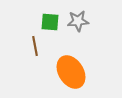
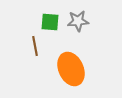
orange ellipse: moved 3 px up; rotated 8 degrees clockwise
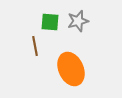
gray star: rotated 10 degrees counterclockwise
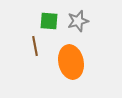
green square: moved 1 px left, 1 px up
orange ellipse: moved 7 px up; rotated 12 degrees clockwise
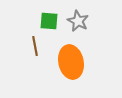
gray star: rotated 30 degrees counterclockwise
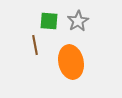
gray star: rotated 15 degrees clockwise
brown line: moved 1 px up
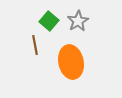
green square: rotated 36 degrees clockwise
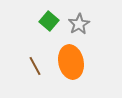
gray star: moved 1 px right, 3 px down
brown line: moved 21 px down; rotated 18 degrees counterclockwise
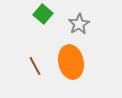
green square: moved 6 px left, 7 px up
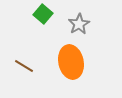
brown line: moved 11 px left; rotated 30 degrees counterclockwise
